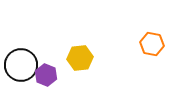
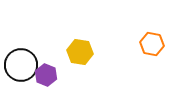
yellow hexagon: moved 6 px up; rotated 15 degrees clockwise
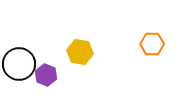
orange hexagon: rotated 10 degrees counterclockwise
black circle: moved 2 px left, 1 px up
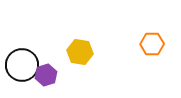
black circle: moved 3 px right, 1 px down
purple hexagon: rotated 20 degrees clockwise
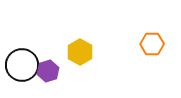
yellow hexagon: rotated 20 degrees clockwise
purple hexagon: moved 2 px right, 4 px up
